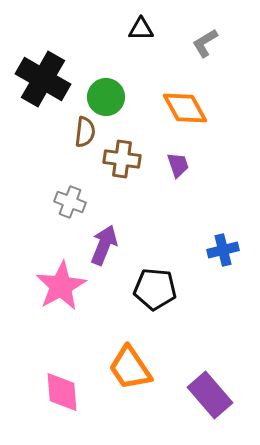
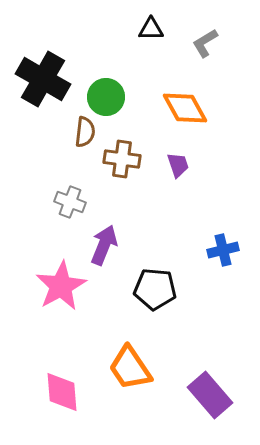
black triangle: moved 10 px right
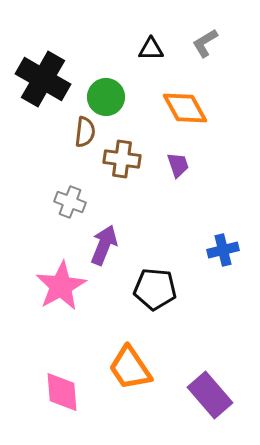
black triangle: moved 20 px down
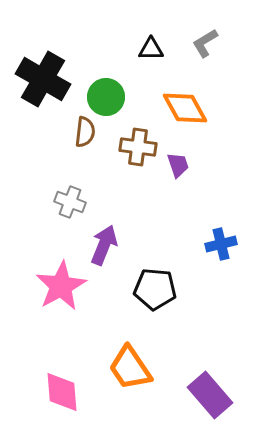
brown cross: moved 16 px right, 12 px up
blue cross: moved 2 px left, 6 px up
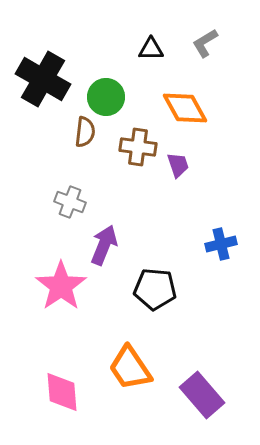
pink star: rotated 6 degrees counterclockwise
purple rectangle: moved 8 px left
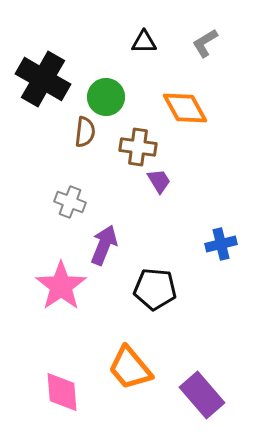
black triangle: moved 7 px left, 7 px up
purple trapezoid: moved 19 px left, 16 px down; rotated 12 degrees counterclockwise
orange trapezoid: rotated 6 degrees counterclockwise
